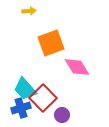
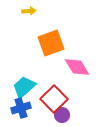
cyan trapezoid: moved 1 px left, 2 px up; rotated 90 degrees clockwise
red square: moved 11 px right, 1 px down
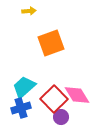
pink diamond: moved 28 px down
purple circle: moved 1 px left, 2 px down
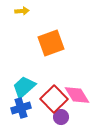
yellow arrow: moved 7 px left
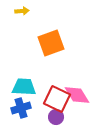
cyan trapezoid: rotated 45 degrees clockwise
red square: moved 3 px right; rotated 20 degrees counterclockwise
purple circle: moved 5 px left
